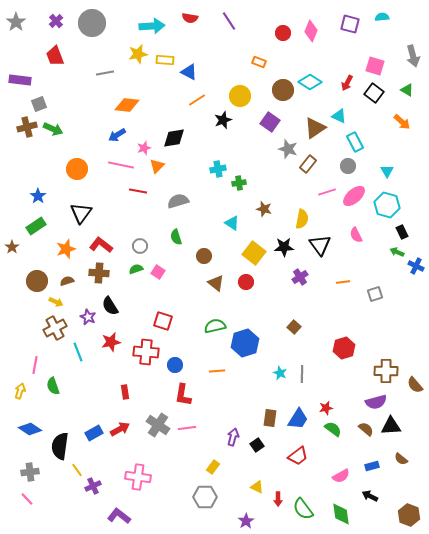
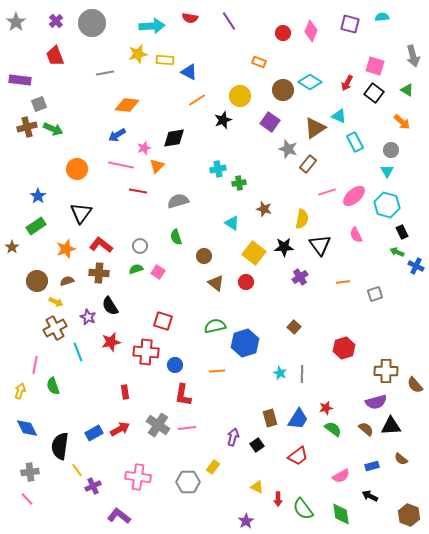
gray circle at (348, 166): moved 43 px right, 16 px up
brown rectangle at (270, 418): rotated 24 degrees counterclockwise
blue diamond at (30, 429): moved 3 px left, 1 px up; rotated 30 degrees clockwise
gray hexagon at (205, 497): moved 17 px left, 15 px up
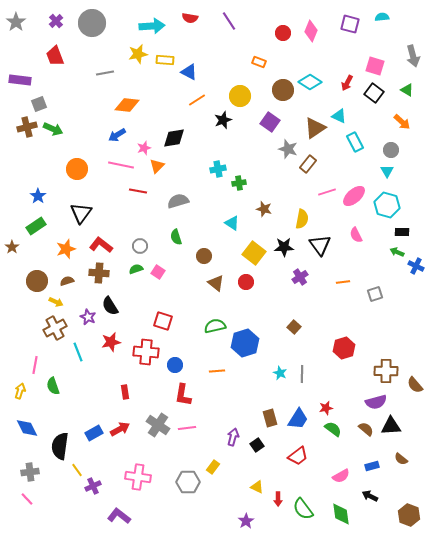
black rectangle at (402, 232): rotated 64 degrees counterclockwise
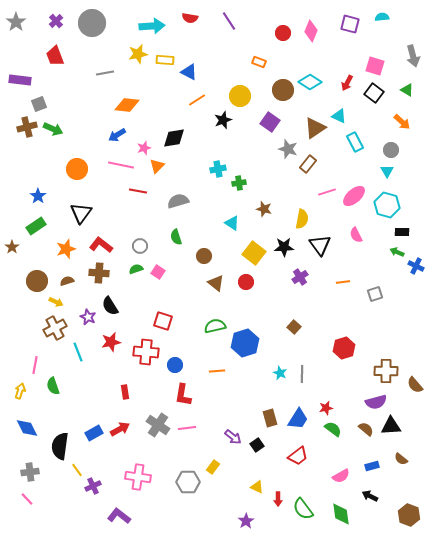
purple arrow at (233, 437): rotated 114 degrees clockwise
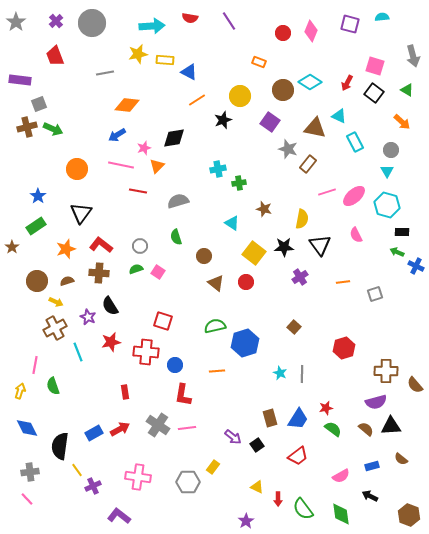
brown triangle at (315, 128): rotated 45 degrees clockwise
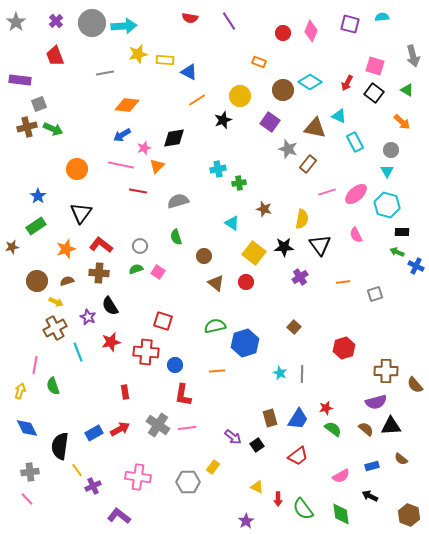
cyan arrow at (152, 26): moved 28 px left
blue arrow at (117, 135): moved 5 px right
pink ellipse at (354, 196): moved 2 px right, 2 px up
brown star at (12, 247): rotated 24 degrees clockwise
